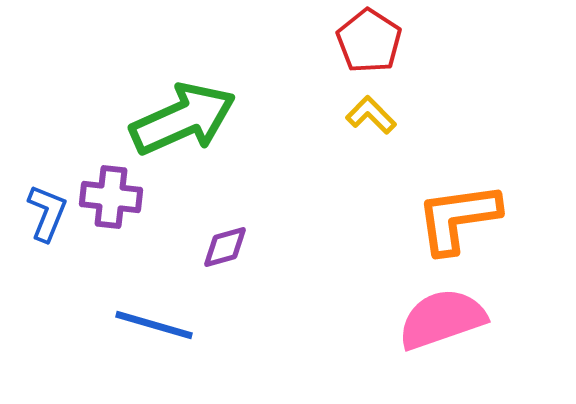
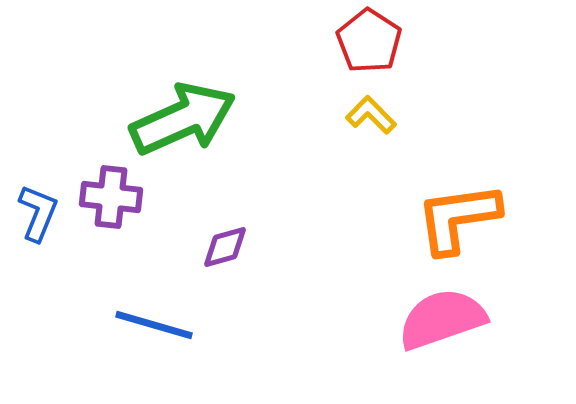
blue L-shape: moved 9 px left
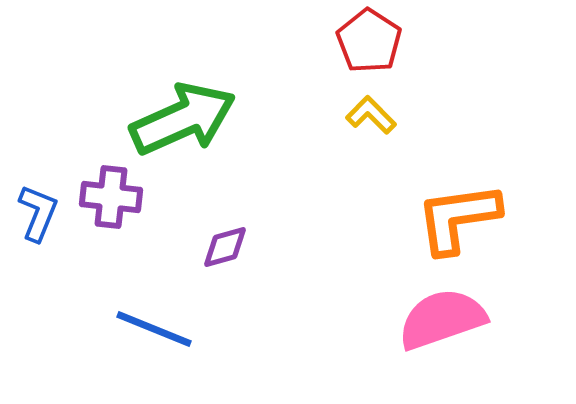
blue line: moved 4 px down; rotated 6 degrees clockwise
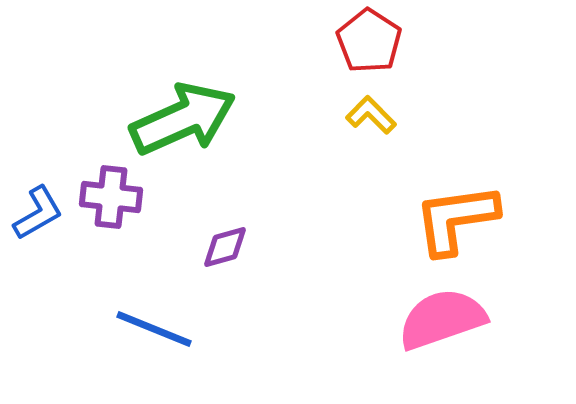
blue L-shape: rotated 38 degrees clockwise
orange L-shape: moved 2 px left, 1 px down
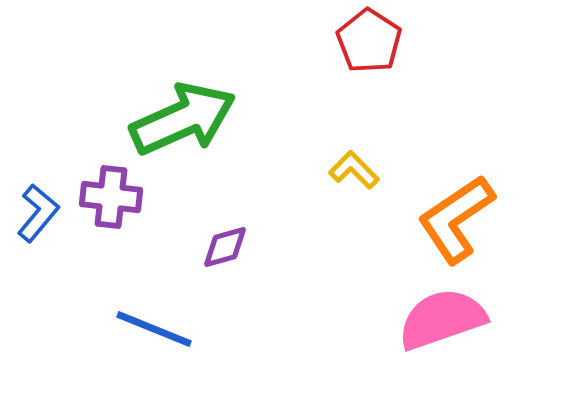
yellow L-shape: moved 17 px left, 55 px down
blue L-shape: rotated 20 degrees counterclockwise
orange L-shape: rotated 26 degrees counterclockwise
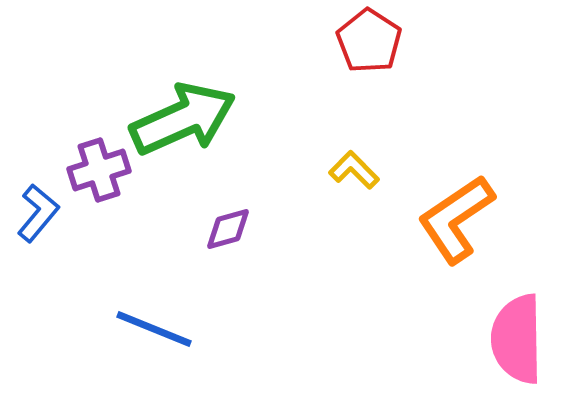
purple cross: moved 12 px left, 27 px up; rotated 24 degrees counterclockwise
purple diamond: moved 3 px right, 18 px up
pink semicircle: moved 75 px right, 20 px down; rotated 72 degrees counterclockwise
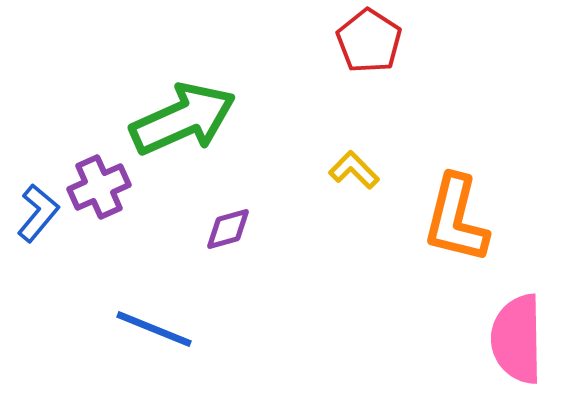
purple cross: moved 17 px down; rotated 6 degrees counterclockwise
orange L-shape: rotated 42 degrees counterclockwise
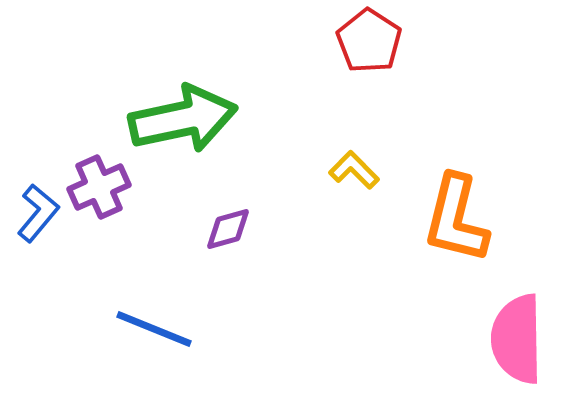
green arrow: rotated 12 degrees clockwise
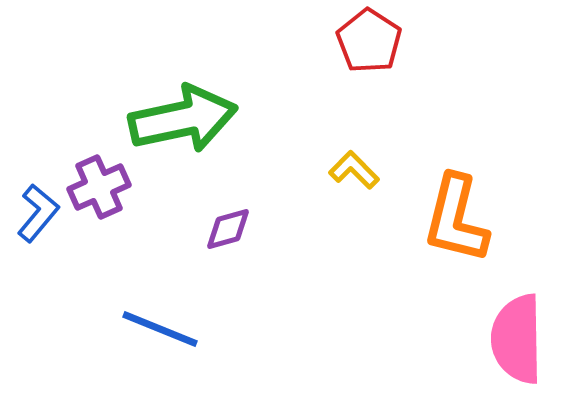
blue line: moved 6 px right
